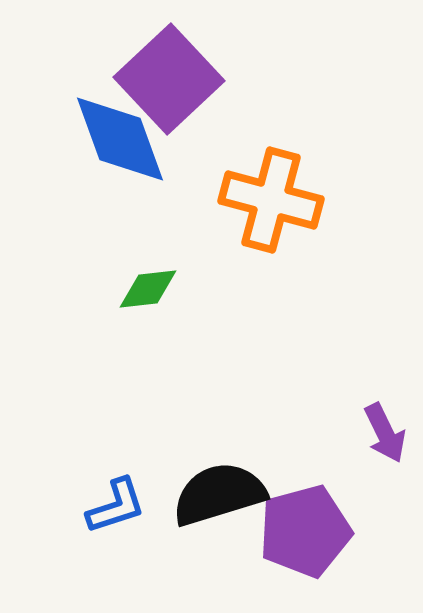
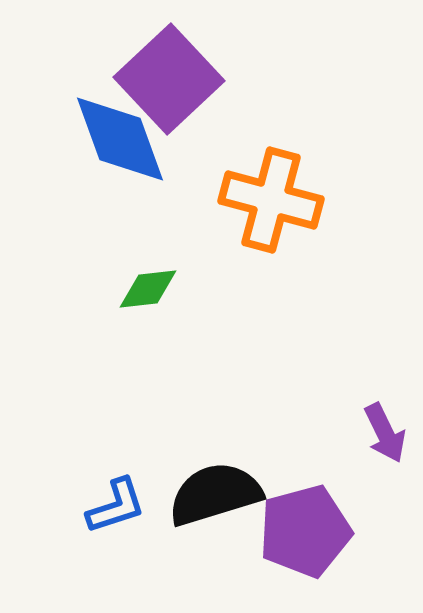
black semicircle: moved 4 px left
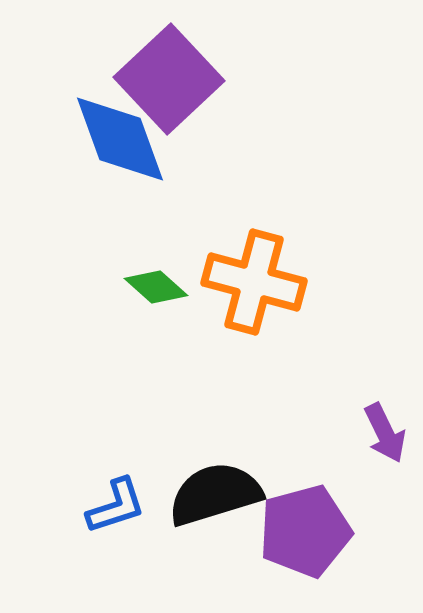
orange cross: moved 17 px left, 82 px down
green diamond: moved 8 px right, 2 px up; rotated 48 degrees clockwise
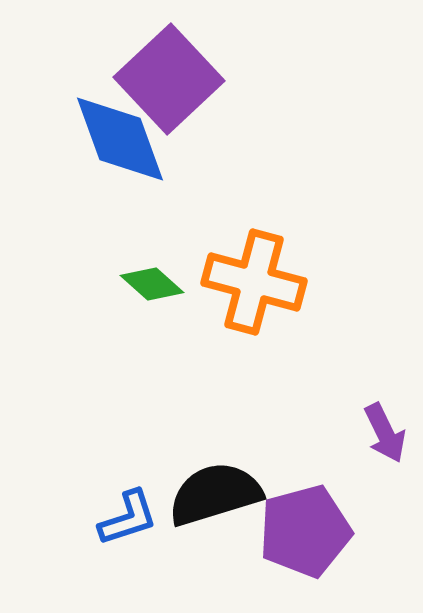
green diamond: moved 4 px left, 3 px up
blue L-shape: moved 12 px right, 12 px down
